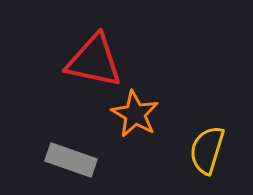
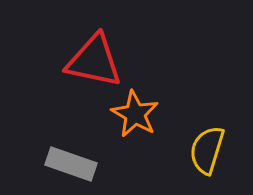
gray rectangle: moved 4 px down
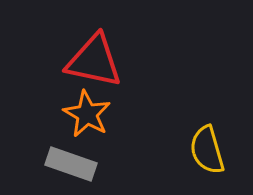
orange star: moved 48 px left
yellow semicircle: rotated 33 degrees counterclockwise
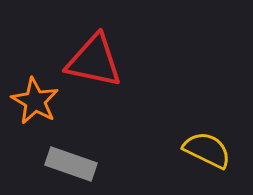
orange star: moved 52 px left, 13 px up
yellow semicircle: rotated 132 degrees clockwise
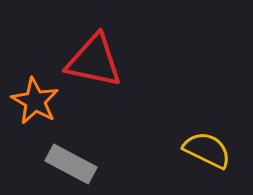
gray rectangle: rotated 9 degrees clockwise
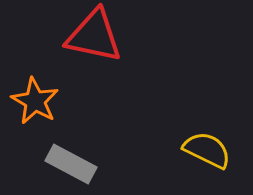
red triangle: moved 25 px up
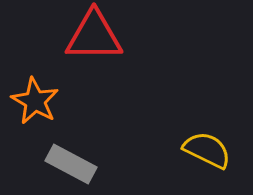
red triangle: rotated 12 degrees counterclockwise
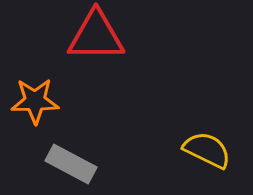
red triangle: moved 2 px right
orange star: rotated 30 degrees counterclockwise
